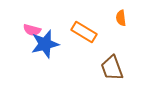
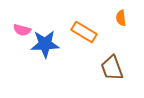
pink semicircle: moved 10 px left
blue star: rotated 12 degrees clockwise
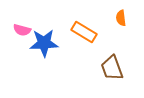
blue star: moved 1 px left, 1 px up
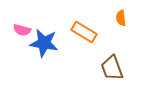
blue star: rotated 12 degrees clockwise
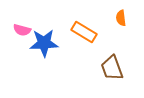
blue star: rotated 12 degrees counterclockwise
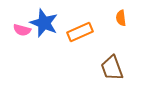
orange rectangle: moved 4 px left; rotated 55 degrees counterclockwise
blue star: moved 20 px up; rotated 24 degrees clockwise
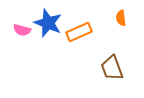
blue star: moved 4 px right
orange rectangle: moved 1 px left
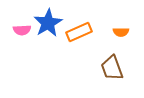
orange semicircle: moved 14 px down; rotated 84 degrees counterclockwise
blue star: rotated 20 degrees clockwise
pink semicircle: rotated 18 degrees counterclockwise
